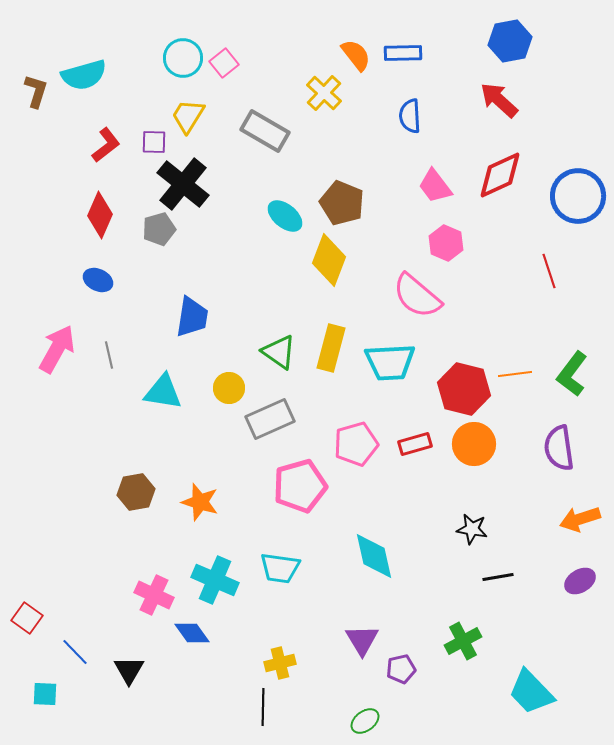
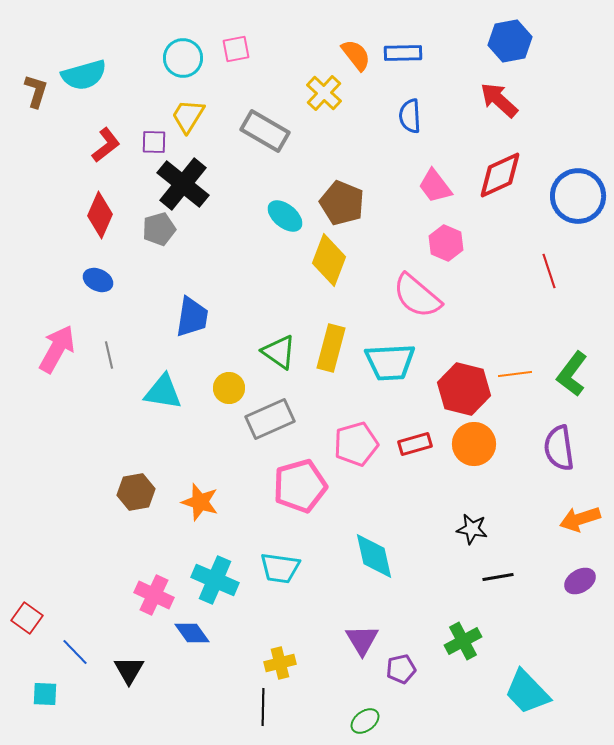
pink square at (224, 63): moved 12 px right, 14 px up; rotated 28 degrees clockwise
cyan trapezoid at (531, 692): moved 4 px left
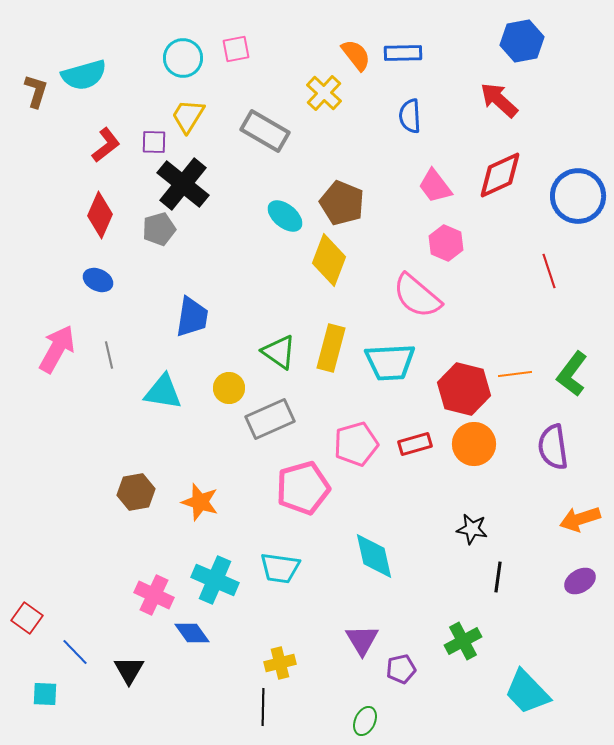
blue hexagon at (510, 41): moved 12 px right
purple semicircle at (559, 448): moved 6 px left, 1 px up
pink pentagon at (300, 486): moved 3 px right, 2 px down
black line at (498, 577): rotated 72 degrees counterclockwise
green ellipse at (365, 721): rotated 28 degrees counterclockwise
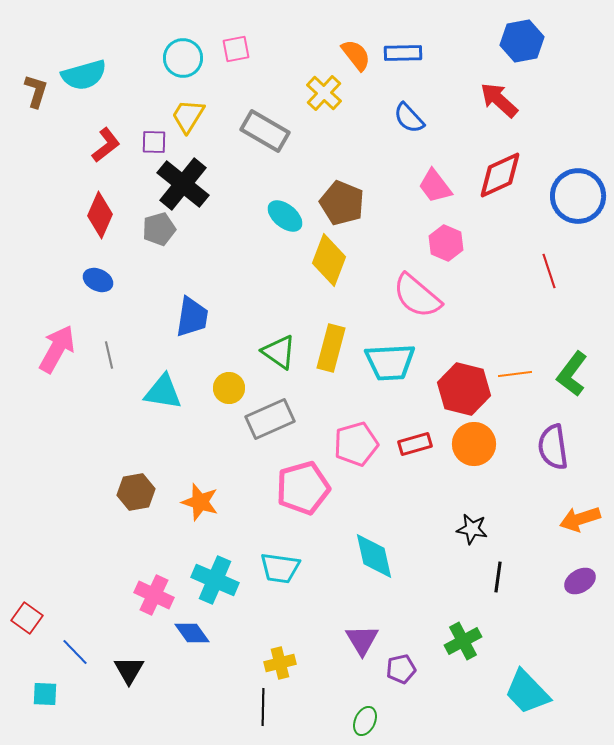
blue semicircle at (410, 116): moved 1 px left, 2 px down; rotated 40 degrees counterclockwise
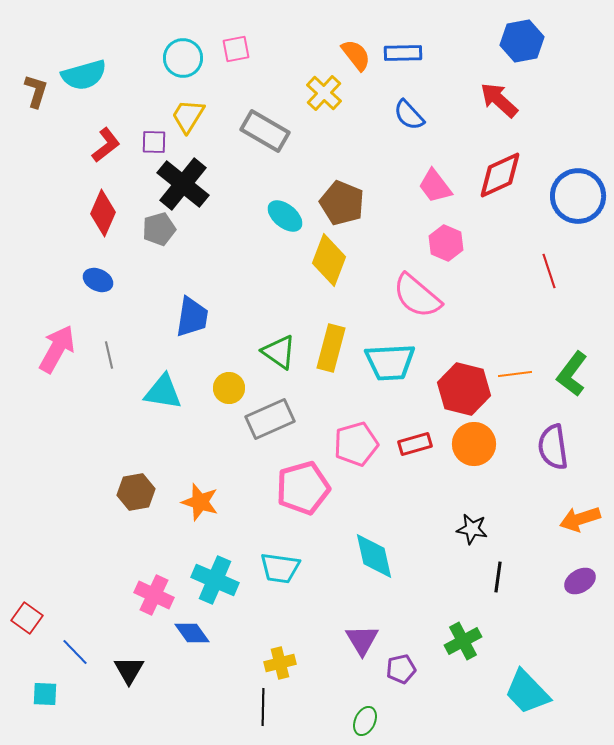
blue semicircle at (409, 118): moved 3 px up
red diamond at (100, 215): moved 3 px right, 2 px up
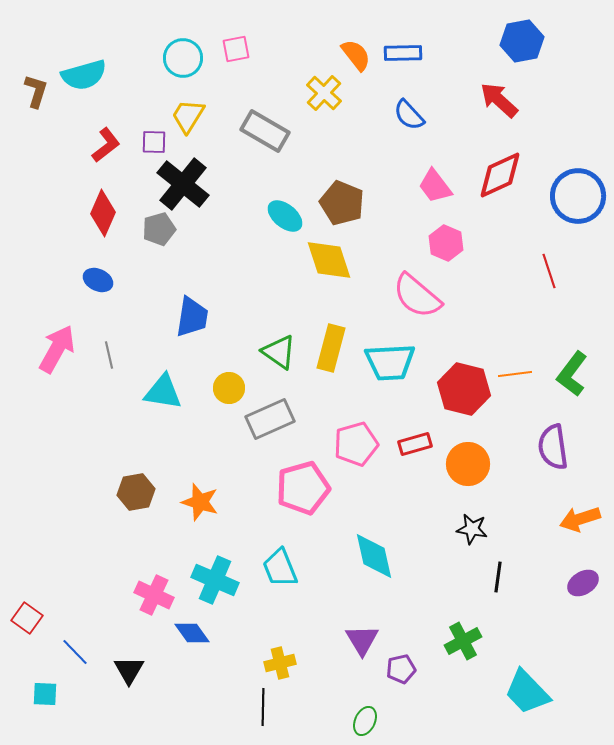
yellow diamond at (329, 260): rotated 39 degrees counterclockwise
orange circle at (474, 444): moved 6 px left, 20 px down
cyan trapezoid at (280, 568): rotated 60 degrees clockwise
purple ellipse at (580, 581): moved 3 px right, 2 px down
